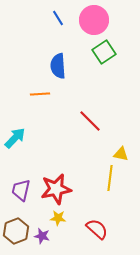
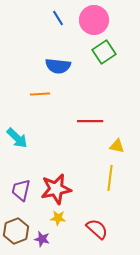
blue semicircle: rotated 80 degrees counterclockwise
red line: rotated 45 degrees counterclockwise
cyan arrow: moved 2 px right; rotated 90 degrees clockwise
yellow triangle: moved 4 px left, 8 px up
purple star: moved 3 px down
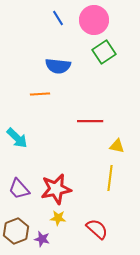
purple trapezoid: moved 2 px left, 1 px up; rotated 55 degrees counterclockwise
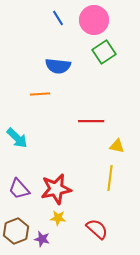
red line: moved 1 px right
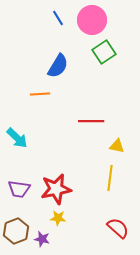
pink circle: moved 2 px left
blue semicircle: rotated 65 degrees counterclockwise
purple trapezoid: rotated 40 degrees counterclockwise
red semicircle: moved 21 px right, 1 px up
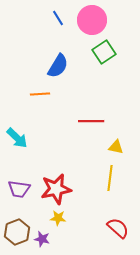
yellow triangle: moved 1 px left, 1 px down
brown hexagon: moved 1 px right, 1 px down
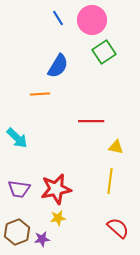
yellow line: moved 3 px down
yellow star: rotated 14 degrees counterclockwise
purple star: rotated 21 degrees counterclockwise
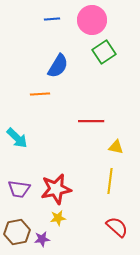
blue line: moved 6 px left, 1 px down; rotated 63 degrees counterclockwise
red semicircle: moved 1 px left, 1 px up
brown hexagon: rotated 10 degrees clockwise
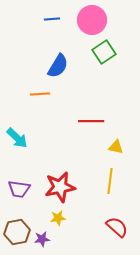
red star: moved 4 px right, 2 px up
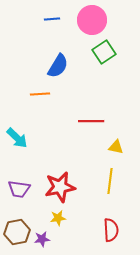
red semicircle: moved 6 px left, 3 px down; rotated 45 degrees clockwise
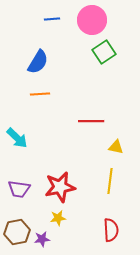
blue semicircle: moved 20 px left, 4 px up
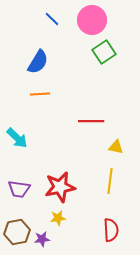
blue line: rotated 49 degrees clockwise
